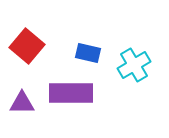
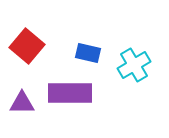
purple rectangle: moved 1 px left
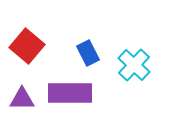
blue rectangle: rotated 50 degrees clockwise
cyan cross: rotated 16 degrees counterclockwise
purple triangle: moved 4 px up
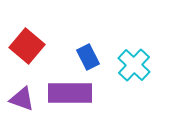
blue rectangle: moved 4 px down
purple triangle: rotated 20 degrees clockwise
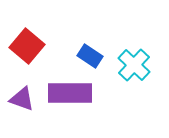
blue rectangle: moved 2 px right, 1 px up; rotated 30 degrees counterclockwise
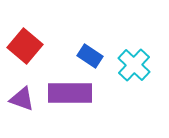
red square: moved 2 px left
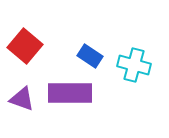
cyan cross: rotated 28 degrees counterclockwise
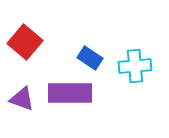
red square: moved 4 px up
blue rectangle: moved 2 px down
cyan cross: moved 1 px right, 1 px down; rotated 20 degrees counterclockwise
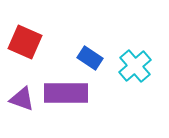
red square: rotated 16 degrees counterclockwise
cyan cross: rotated 36 degrees counterclockwise
purple rectangle: moved 4 px left
